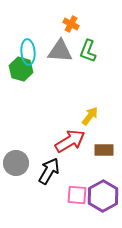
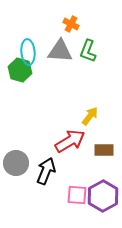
green hexagon: moved 1 px left, 1 px down
black arrow: moved 3 px left; rotated 8 degrees counterclockwise
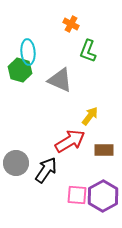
gray triangle: moved 29 px down; rotated 20 degrees clockwise
black arrow: moved 1 px up; rotated 12 degrees clockwise
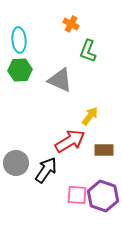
cyan ellipse: moved 9 px left, 12 px up
green hexagon: rotated 20 degrees counterclockwise
purple hexagon: rotated 12 degrees counterclockwise
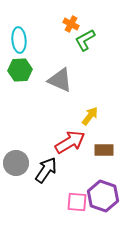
green L-shape: moved 3 px left, 11 px up; rotated 40 degrees clockwise
red arrow: moved 1 px down
pink square: moved 7 px down
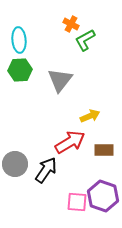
gray triangle: rotated 44 degrees clockwise
yellow arrow: rotated 30 degrees clockwise
gray circle: moved 1 px left, 1 px down
